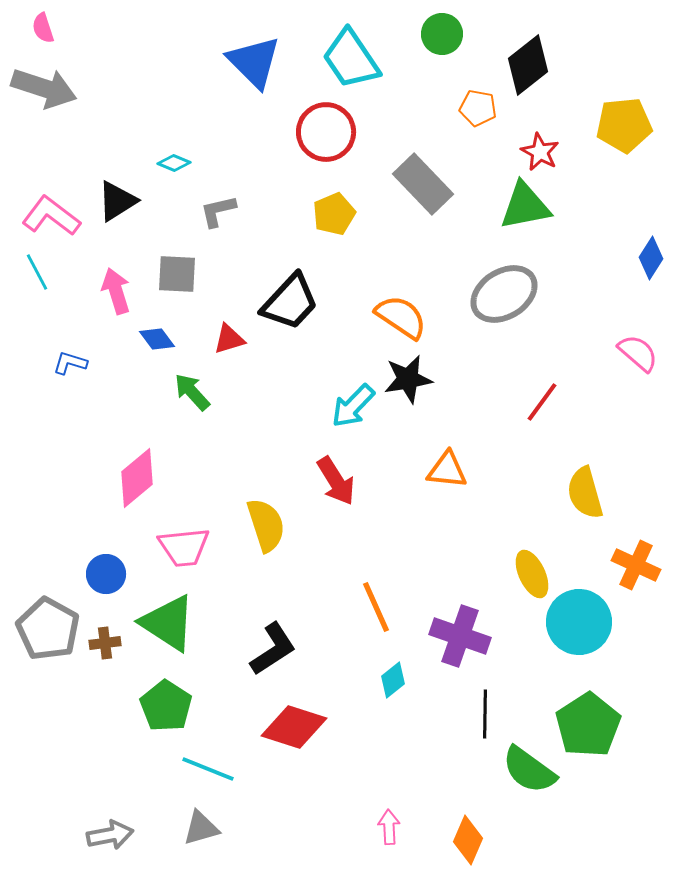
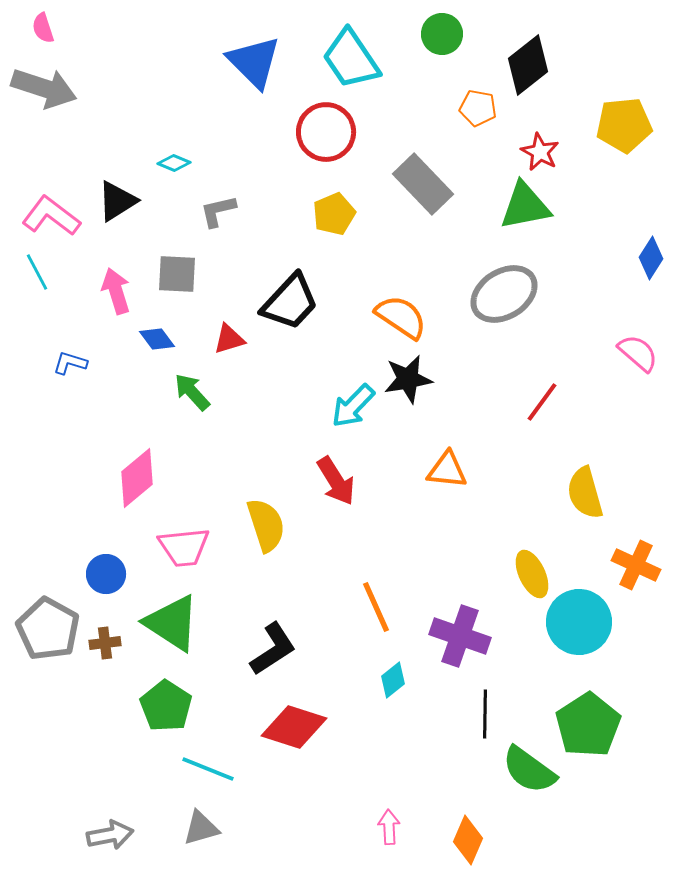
green triangle at (168, 623): moved 4 px right
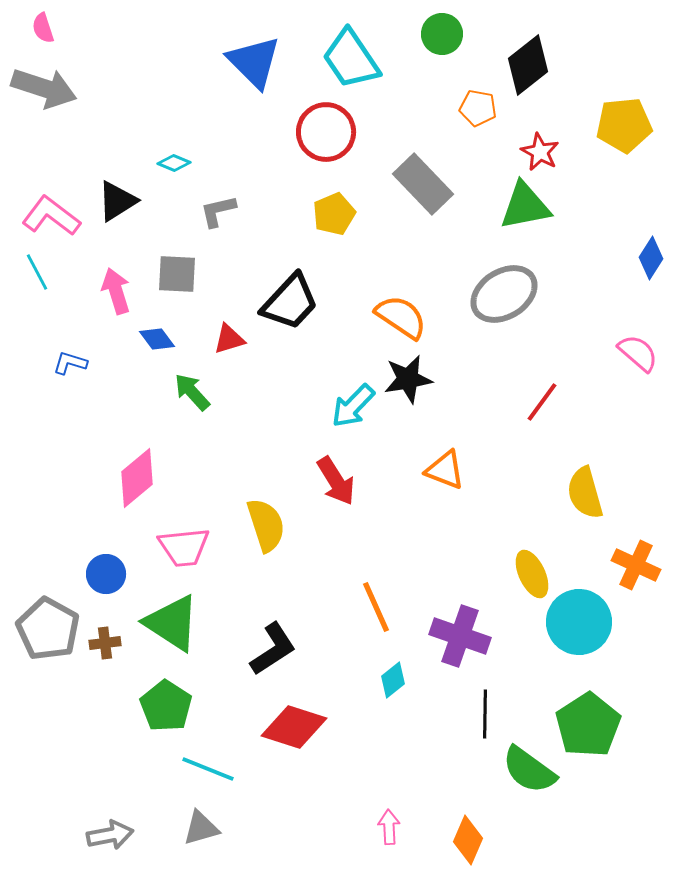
orange triangle at (447, 470): moved 2 px left; rotated 15 degrees clockwise
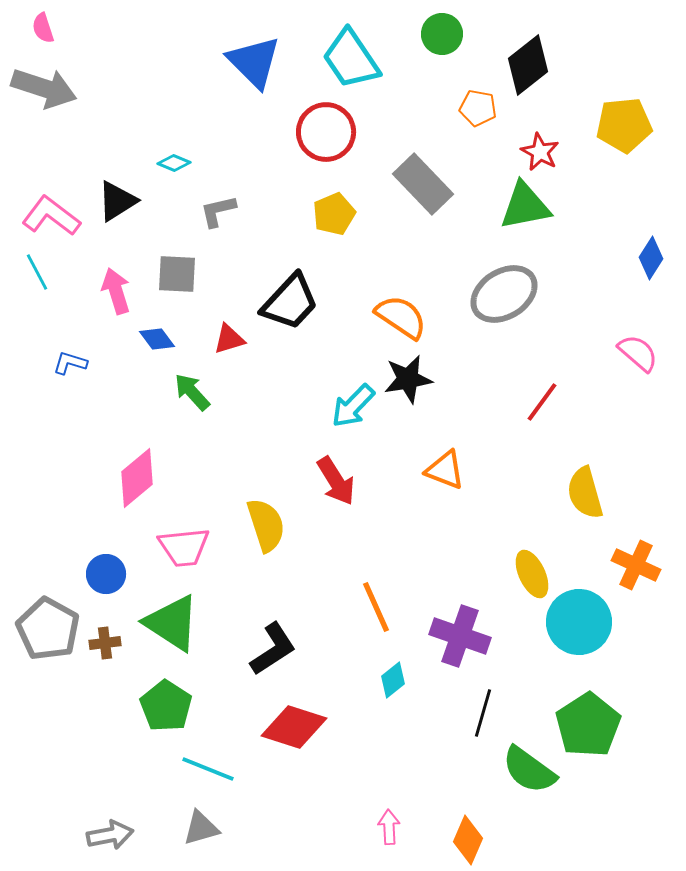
black line at (485, 714): moved 2 px left, 1 px up; rotated 15 degrees clockwise
